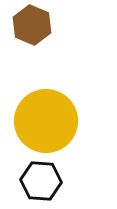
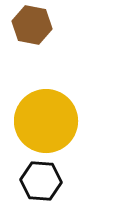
brown hexagon: rotated 12 degrees counterclockwise
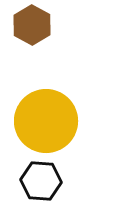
brown hexagon: rotated 18 degrees clockwise
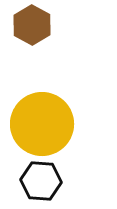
yellow circle: moved 4 px left, 3 px down
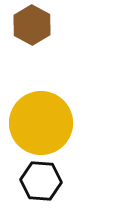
yellow circle: moved 1 px left, 1 px up
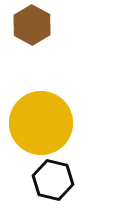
black hexagon: moved 12 px right, 1 px up; rotated 9 degrees clockwise
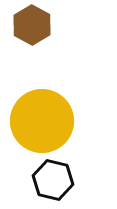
yellow circle: moved 1 px right, 2 px up
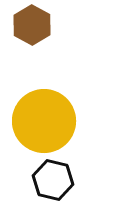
yellow circle: moved 2 px right
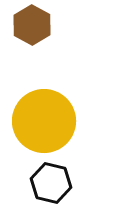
black hexagon: moved 2 px left, 3 px down
